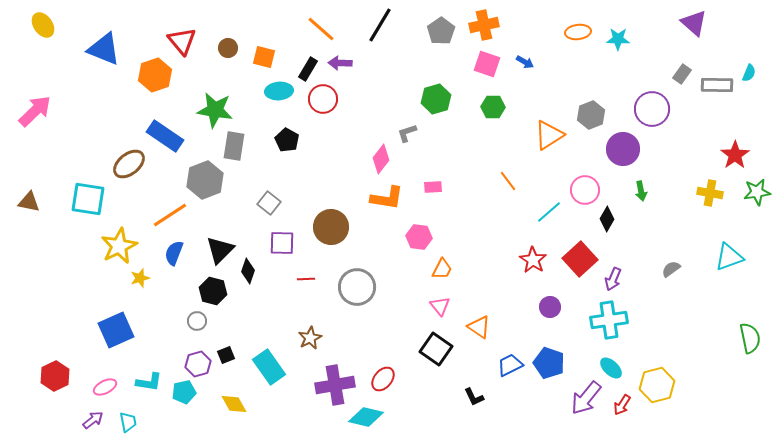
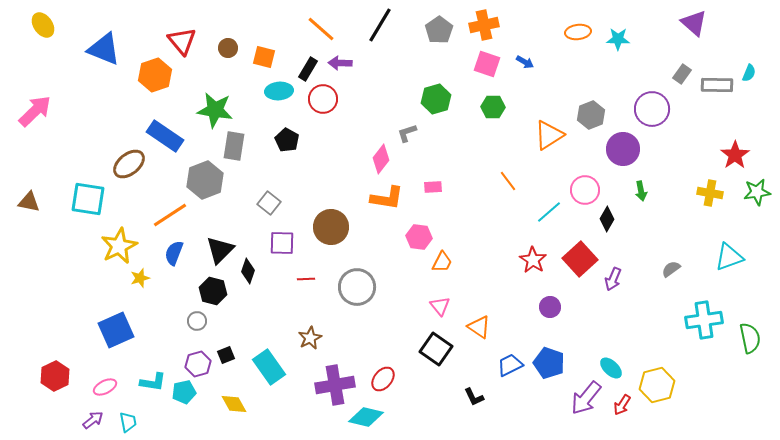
gray pentagon at (441, 31): moved 2 px left, 1 px up
orange trapezoid at (442, 269): moved 7 px up
cyan cross at (609, 320): moved 95 px right
cyan L-shape at (149, 382): moved 4 px right
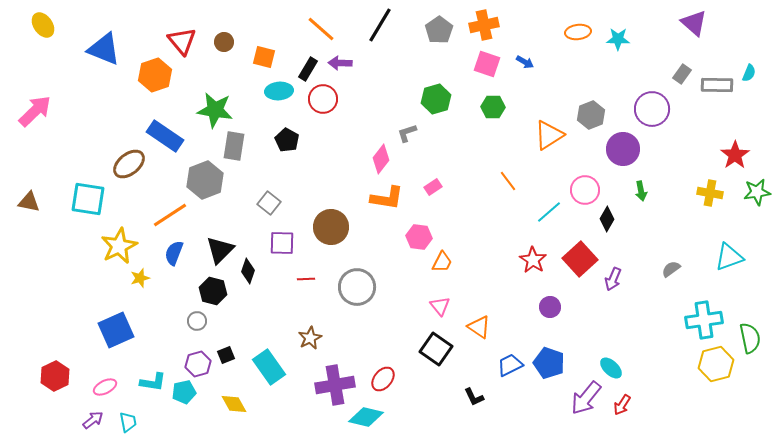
brown circle at (228, 48): moved 4 px left, 6 px up
pink rectangle at (433, 187): rotated 30 degrees counterclockwise
yellow hexagon at (657, 385): moved 59 px right, 21 px up
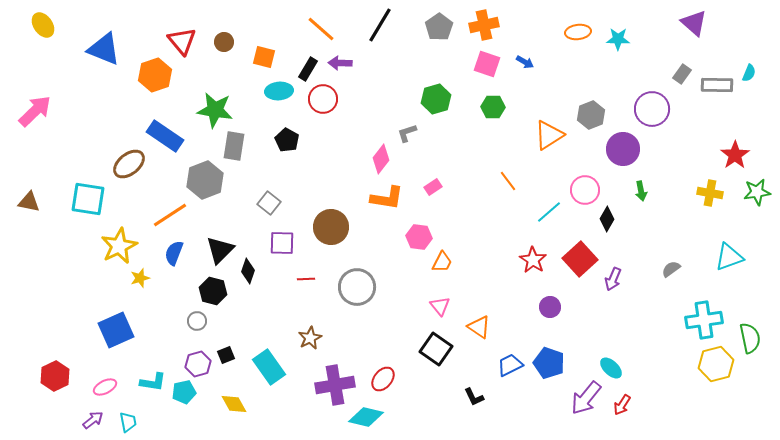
gray pentagon at (439, 30): moved 3 px up
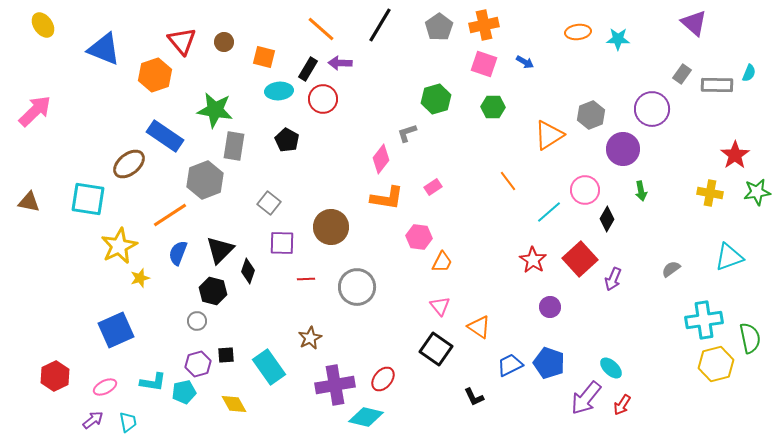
pink square at (487, 64): moved 3 px left
blue semicircle at (174, 253): moved 4 px right
black square at (226, 355): rotated 18 degrees clockwise
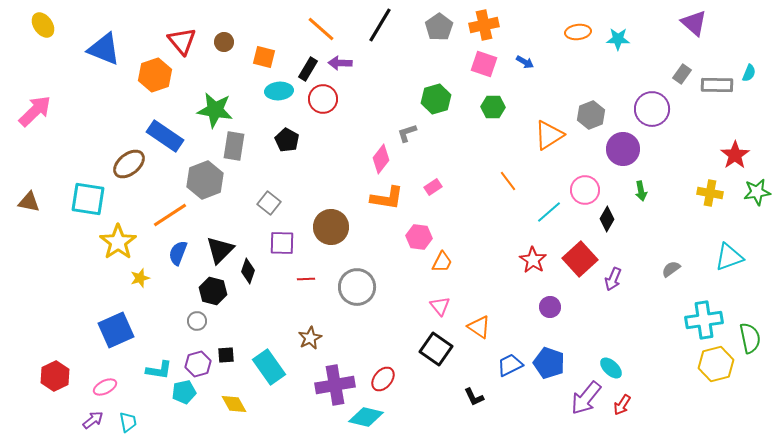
yellow star at (119, 246): moved 1 px left, 4 px up; rotated 9 degrees counterclockwise
cyan L-shape at (153, 382): moved 6 px right, 12 px up
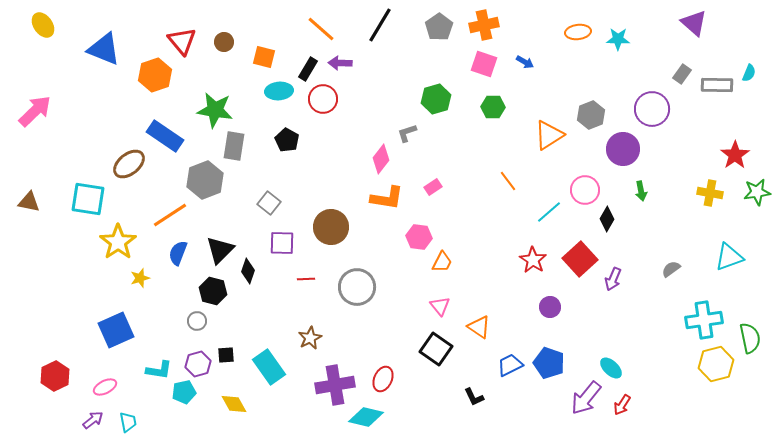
red ellipse at (383, 379): rotated 15 degrees counterclockwise
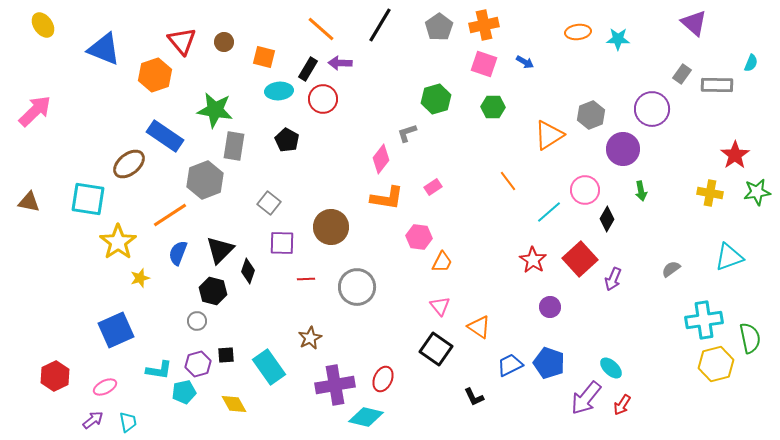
cyan semicircle at (749, 73): moved 2 px right, 10 px up
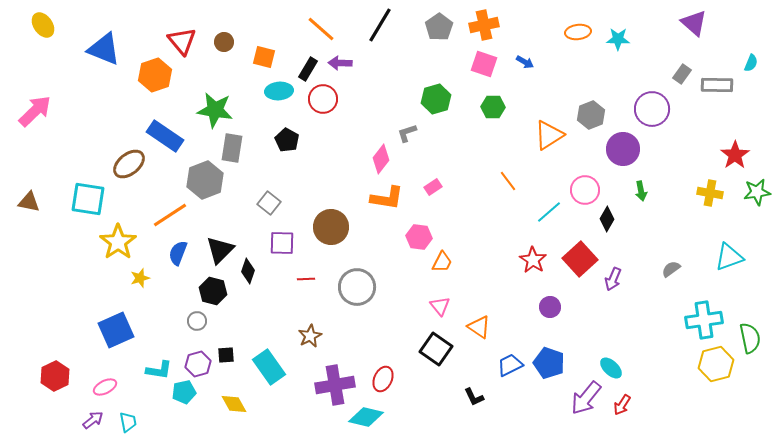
gray rectangle at (234, 146): moved 2 px left, 2 px down
brown star at (310, 338): moved 2 px up
